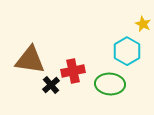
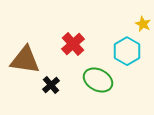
brown triangle: moved 5 px left
red cross: moved 27 px up; rotated 30 degrees counterclockwise
green ellipse: moved 12 px left, 4 px up; rotated 24 degrees clockwise
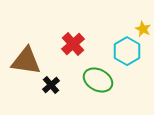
yellow star: moved 5 px down
brown triangle: moved 1 px right, 1 px down
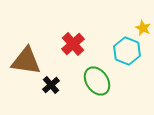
yellow star: moved 1 px up
cyan hexagon: rotated 8 degrees counterclockwise
green ellipse: moved 1 px left, 1 px down; rotated 28 degrees clockwise
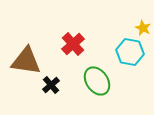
cyan hexagon: moved 3 px right, 1 px down; rotated 12 degrees counterclockwise
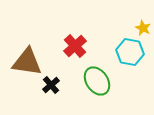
red cross: moved 2 px right, 2 px down
brown triangle: moved 1 px right, 1 px down
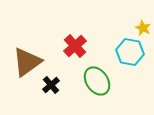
brown triangle: rotated 44 degrees counterclockwise
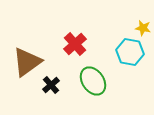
yellow star: rotated 14 degrees counterclockwise
red cross: moved 2 px up
green ellipse: moved 4 px left
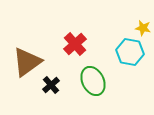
green ellipse: rotated 8 degrees clockwise
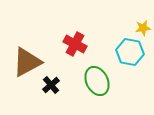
yellow star: rotated 21 degrees counterclockwise
red cross: rotated 20 degrees counterclockwise
brown triangle: rotated 8 degrees clockwise
green ellipse: moved 4 px right
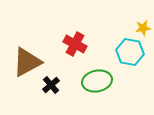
green ellipse: rotated 76 degrees counterclockwise
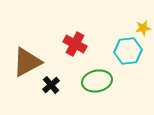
cyan hexagon: moved 2 px left, 1 px up; rotated 16 degrees counterclockwise
